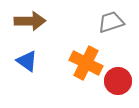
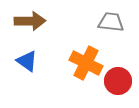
gray trapezoid: rotated 24 degrees clockwise
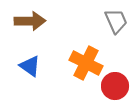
gray trapezoid: moved 5 px right, 1 px up; rotated 60 degrees clockwise
blue triangle: moved 3 px right, 5 px down
red circle: moved 3 px left, 5 px down
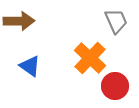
brown arrow: moved 11 px left
orange cross: moved 4 px right, 5 px up; rotated 16 degrees clockwise
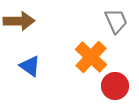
orange cross: moved 1 px right, 1 px up
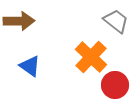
gray trapezoid: rotated 28 degrees counterclockwise
red circle: moved 1 px up
